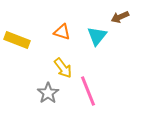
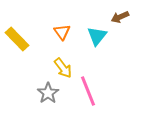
orange triangle: rotated 36 degrees clockwise
yellow rectangle: moved 1 px up; rotated 25 degrees clockwise
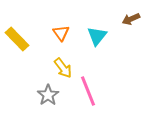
brown arrow: moved 11 px right, 2 px down
orange triangle: moved 1 px left, 1 px down
gray star: moved 2 px down
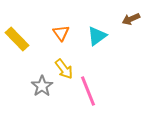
cyan triangle: rotated 15 degrees clockwise
yellow arrow: moved 1 px right, 1 px down
gray star: moved 6 px left, 9 px up
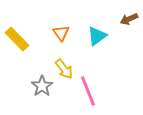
brown arrow: moved 2 px left
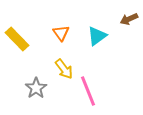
gray star: moved 6 px left, 2 px down
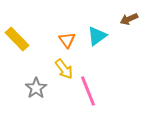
orange triangle: moved 6 px right, 7 px down
